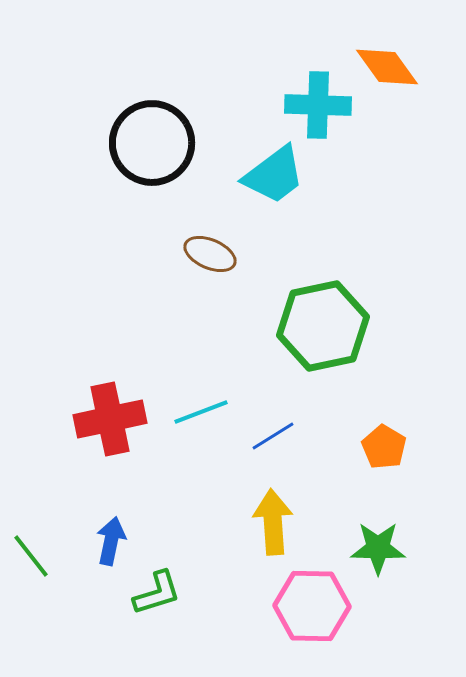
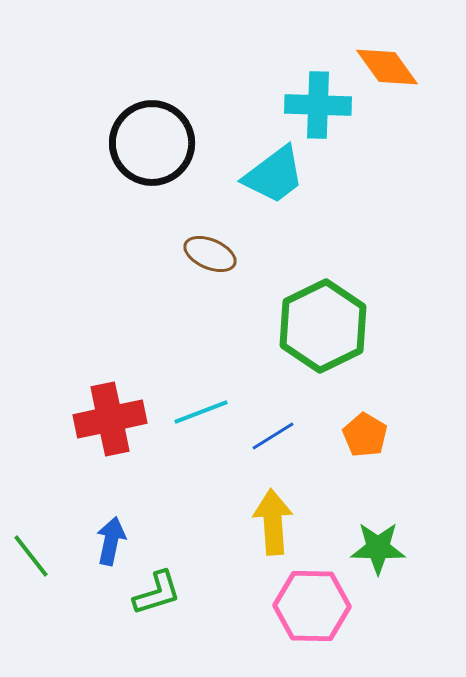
green hexagon: rotated 14 degrees counterclockwise
orange pentagon: moved 19 px left, 12 px up
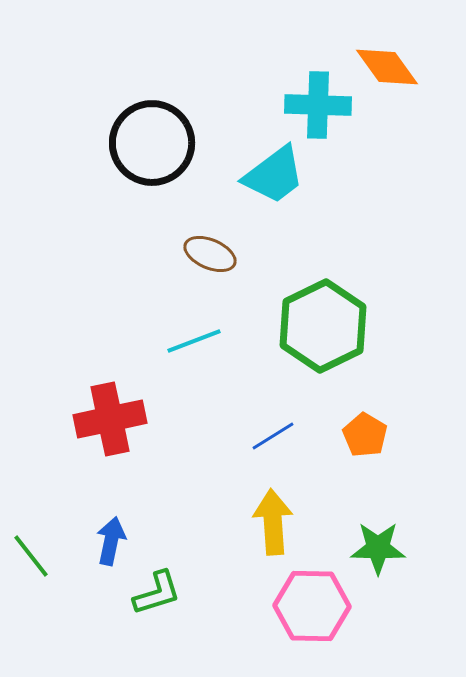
cyan line: moved 7 px left, 71 px up
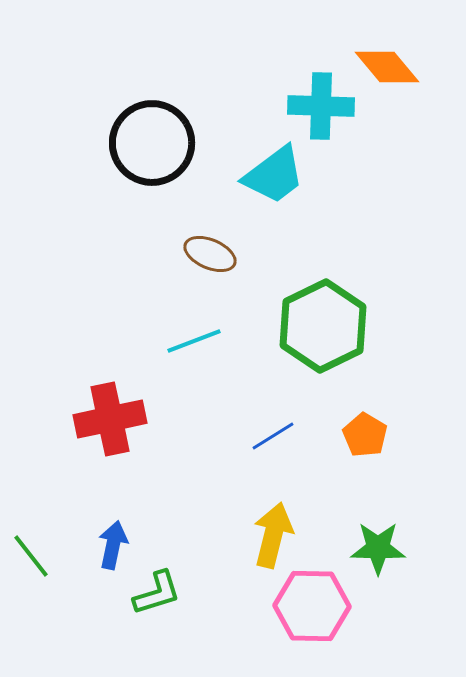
orange diamond: rotated 4 degrees counterclockwise
cyan cross: moved 3 px right, 1 px down
yellow arrow: moved 13 px down; rotated 18 degrees clockwise
blue arrow: moved 2 px right, 4 px down
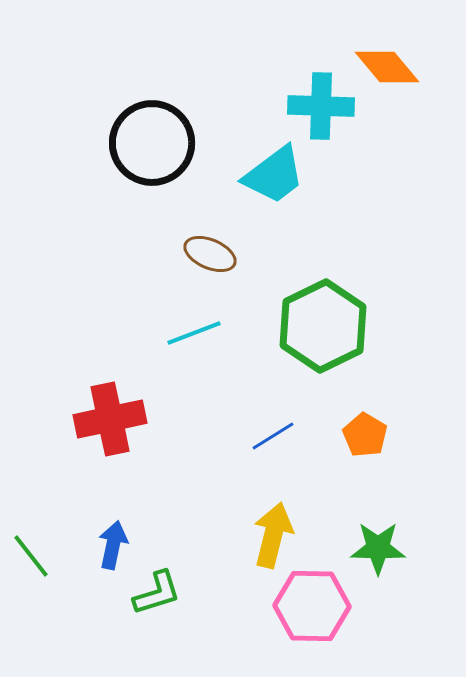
cyan line: moved 8 px up
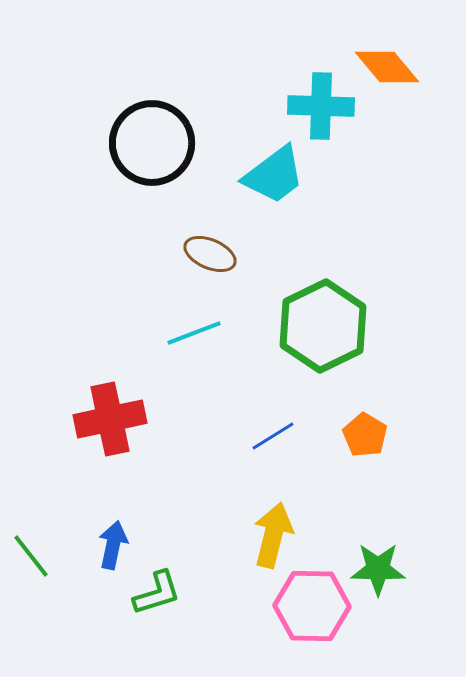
green star: moved 21 px down
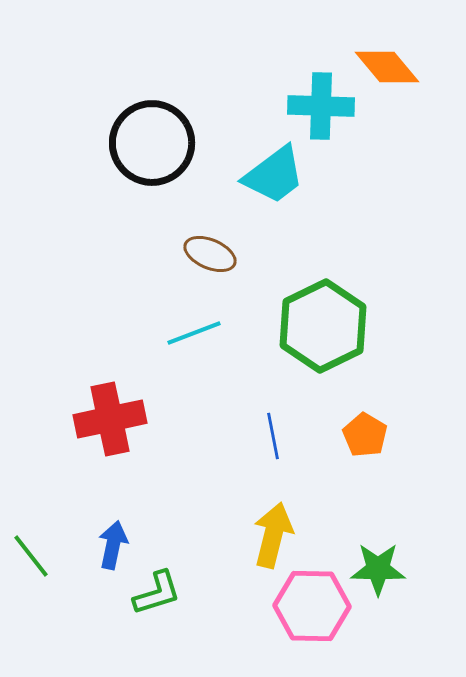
blue line: rotated 69 degrees counterclockwise
